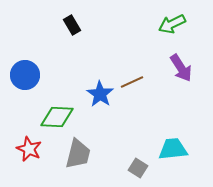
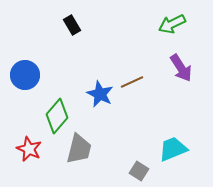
blue star: rotated 8 degrees counterclockwise
green diamond: moved 1 px up; rotated 52 degrees counterclockwise
cyan trapezoid: rotated 16 degrees counterclockwise
gray trapezoid: moved 1 px right, 5 px up
gray square: moved 1 px right, 3 px down
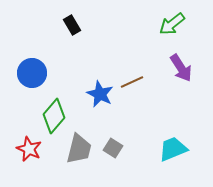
green arrow: rotated 12 degrees counterclockwise
blue circle: moved 7 px right, 2 px up
green diamond: moved 3 px left
gray square: moved 26 px left, 23 px up
